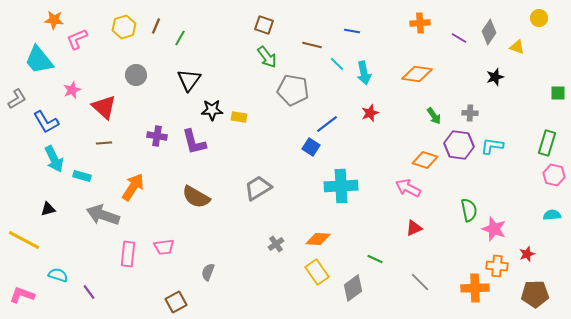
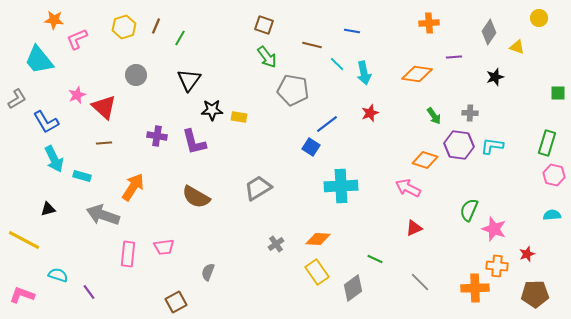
orange cross at (420, 23): moved 9 px right
purple line at (459, 38): moved 5 px left, 19 px down; rotated 35 degrees counterclockwise
pink star at (72, 90): moved 5 px right, 5 px down
green semicircle at (469, 210): rotated 145 degrees counterclockwise
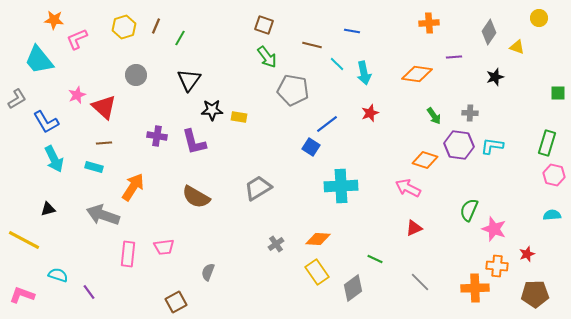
cyan rectangle at (82, 176): moved 12 px right, 9 px up
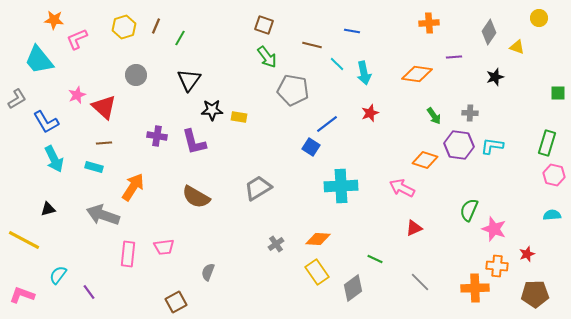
pink arrow at (408, 188): moved 6 px left
cyan semicircle at (58, 275): rotated 72 degrees counterclockwise
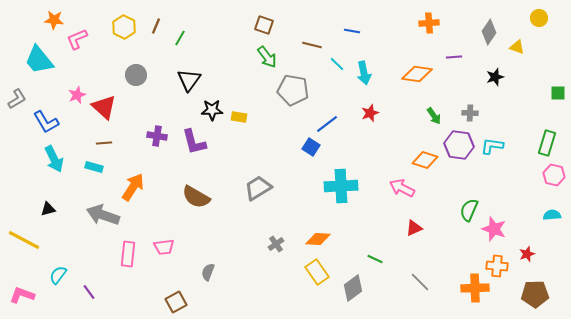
yellow hexagon at (124, 27): rotated 15 degrees counterclockwise
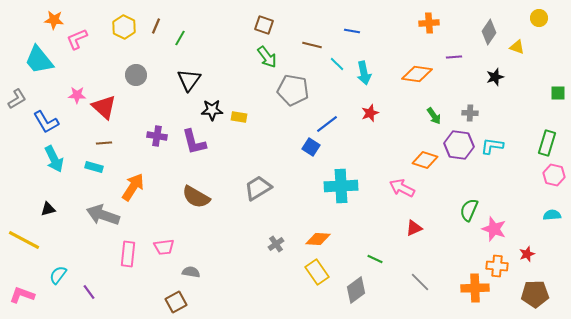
pink star at (77, 95): rotated 24 degrees clockwise
gray semicircle at (208, 272): moved 17 px left; rotated 78 degrees clockwise
gray diamond at (353, 288): moved 3 px right, 2 px down
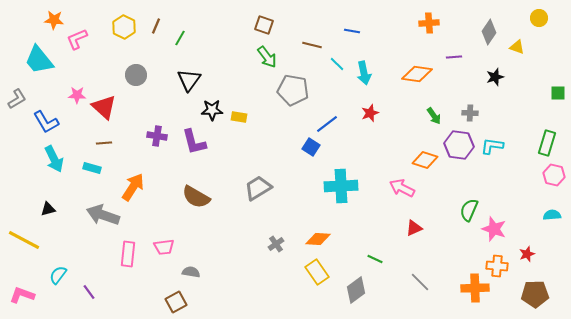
cyan rectangle at (94, 167): moved 2 px left, 1 px down
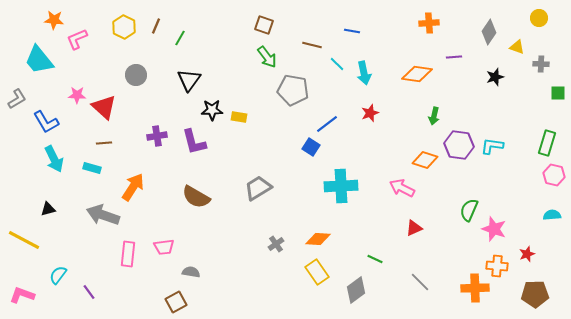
gray cross at (470, 113): moved 71 px right, 49 px up
green arrow at (434, 116): rotated 48 degrees clockwise
purple cross at (157, 136): rotated 18 degrees counterclockwise
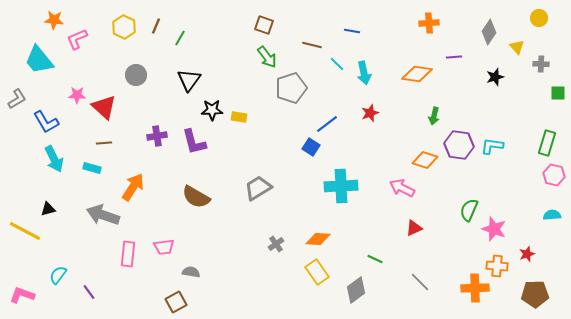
yellow triangle at (517, 47): rotated 28 degrees clockwise
gray pentagon at (293, 90): moved 2 px left, 2 px up; rotated 28 degrees counterclockwise
yellow line at (24, 240): moved 1 px right, 9 px up
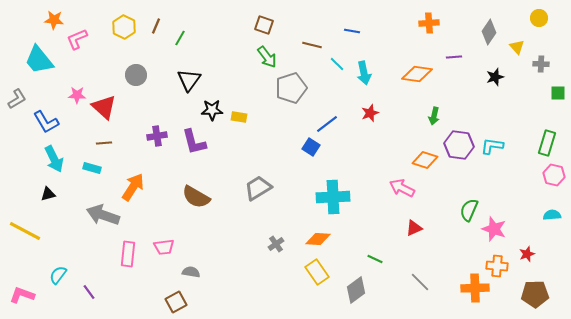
cyan cross at (341, 186): moved 8 px left, 11 px down
black triangle at (48, 209): moved 15 px up
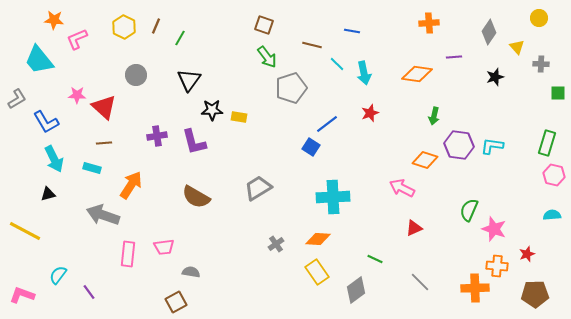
orange arrow at (133, 187): moved 2 px left, 2 px up
